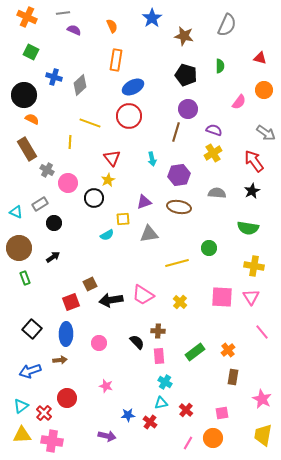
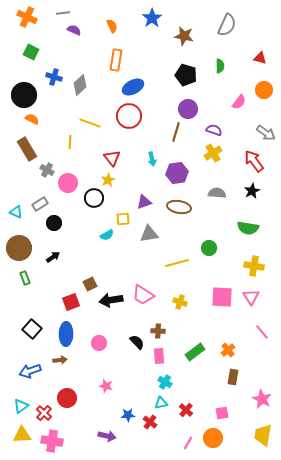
purple hexagon at (179, 175): moved 2 px left, 2 px up
yellow cross at (180, 302): rotated 24 degrees counterclockwise
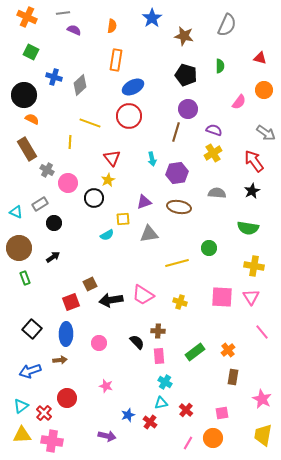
orange semicircle at (112, 26): rotated 32 degrees clockwise
blue star at (128, 415): rotated 16 degrees counterclockwise
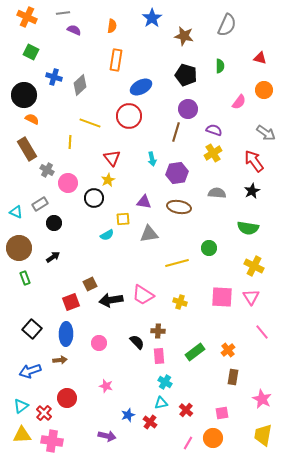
blue ellipse at (133, 87): moved 8 px right
purple triangle at (144, 202): rotated 28 degrees clockwise
yellow cross at (254, 266): rotated 18 degrees clockwise
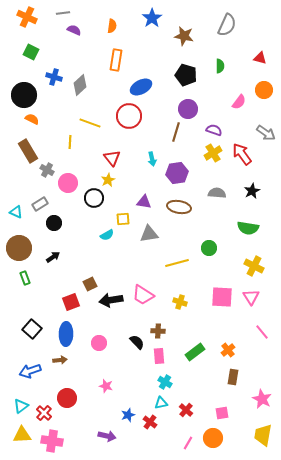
brown rectangle at (27, 149): moved 1 px right, 2 px down
red arrow at (254, 161): moved 12 px left, 7 px up
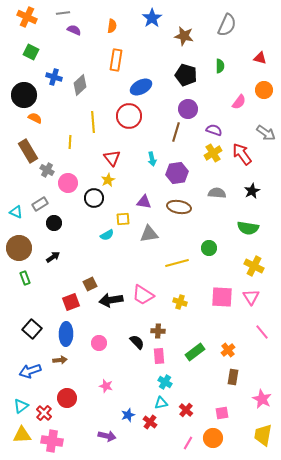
orange semicircle at (32, 119): moved 3 px right, 1 px up
yellow line at (90, 123): moved 3 px right, 1 px up; rotated 65 degrees clockwise
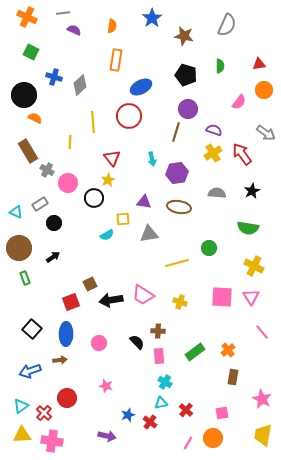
red triangle at (260, 58): moved 1 px left, 6 px down; rotated 24 degrees counterclockwise
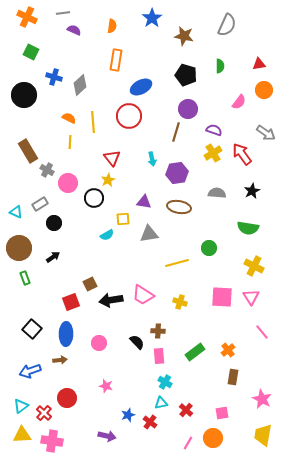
orange semicircle at (35, 118): moved 34 px right
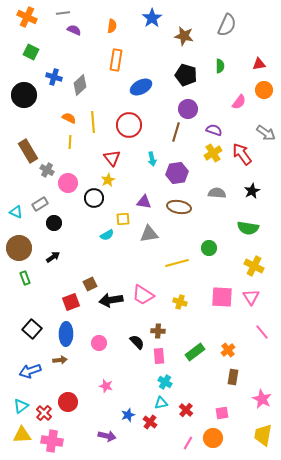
red circle at (129, 116): moved 9 px down
red circle at (67, 398): moved 1 px right, 4 px down
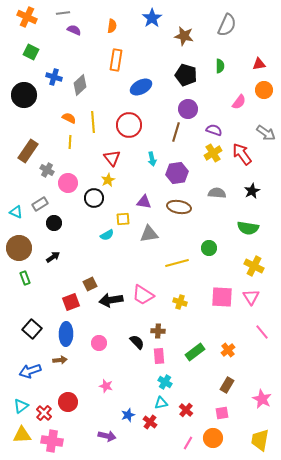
brown rectangle at (28, 151): rotated 65 degrees clockwise
brown rectangle at (233, 377): moved 6 px left, 8 px down; rotated 21 degrees clockwise
yellow trapezoid at (263, 435): moved 3 px left, 5 px down
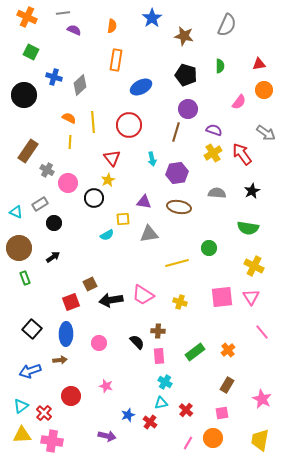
pink square at (222, 297): rotated 10 degrees counterclockwise
red circle at (68, 402): moved 3 px right, 6 px up
